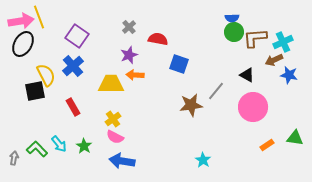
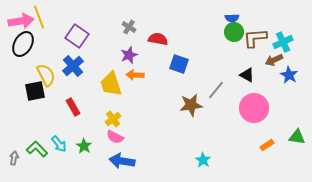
gray cross: rotated 16 degrees counterclockwise
blue star: rotated 18 degrees clockwise
yellow trapezoid: rotated 108 degrees counterclockwise
gray line: moved 1 px up
pink circle: moved 1 px right, 1 px down
green triangle: moved 2 px right, 1 px up
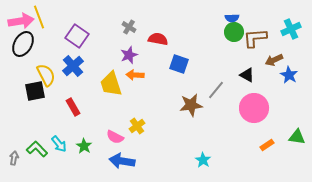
cyan cross: moved 8 px right, 13 px up
yellow cross: moved 24 px right, 7 px down
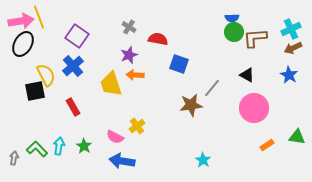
brown arrow: moved 19 px right, 12 px up
gray line: moved 4 px left, 2 px up
cyan arrow: moved 2 px down; rotated 132 degrees counterclockwise
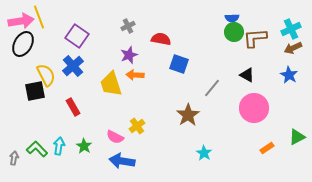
gray cross: moved 1 px left, 1 px up; rotated 32 degrees clockwise
red semicircle: moved 3 px right
brown star: moved 3 px left, 10 px down; rotated 25 degrees counterclockwise
green triangle: rotated 36 degrees counterclockwise
orange rectangle: moved 3 px down
cyan star: moved 1 px right, 7 px up
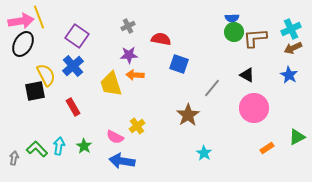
purple star: rotated 18 degrees clockwise
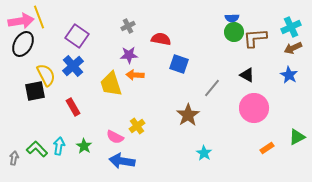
cyan cross: moved 2 px up
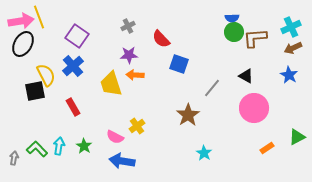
red semicircle: rotated 144 degrees counterclockwise
black triangle: moved 1 px left, 1 px down
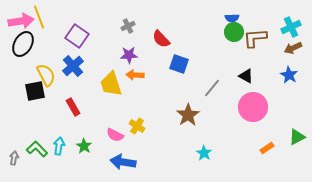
pink circle: moved 1 px left, 1 px up
yellow cross: rotated 21 degrees counterclockwise
pink semicircle: moved 2 px up
blue arrow: moved 1 px right, 1 px down
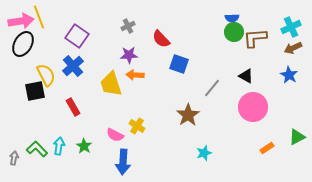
cyan star: rotated 21 degrees clockwise
blue arrow: rotated 95 degrees counterclockwise
